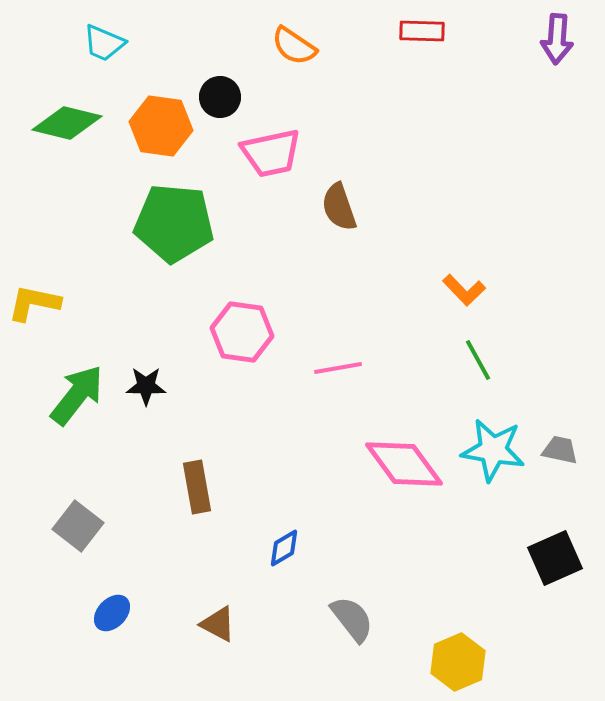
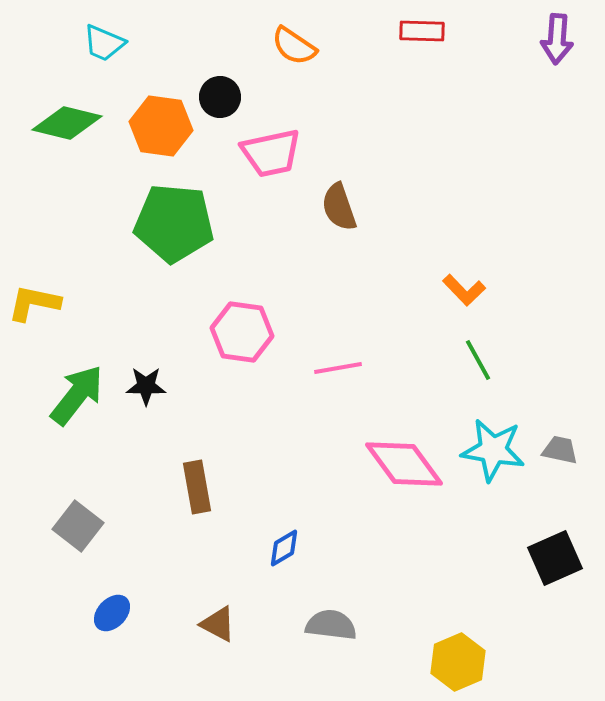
gray semicircle: moved 21 px left, 6 px down; rotated 45 degrees counterclockwise
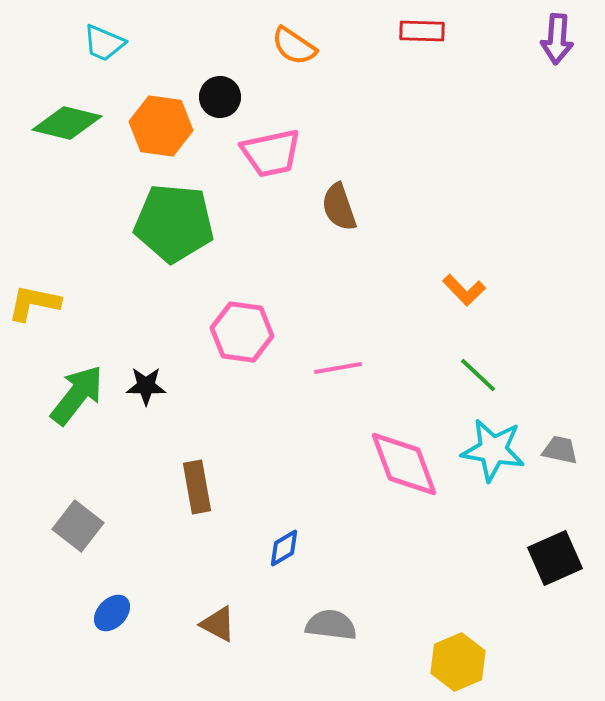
green line: moved 15 px down; rotated 18 degrees counterclockwise
pink diamond: rotated 16 degrees clockwise
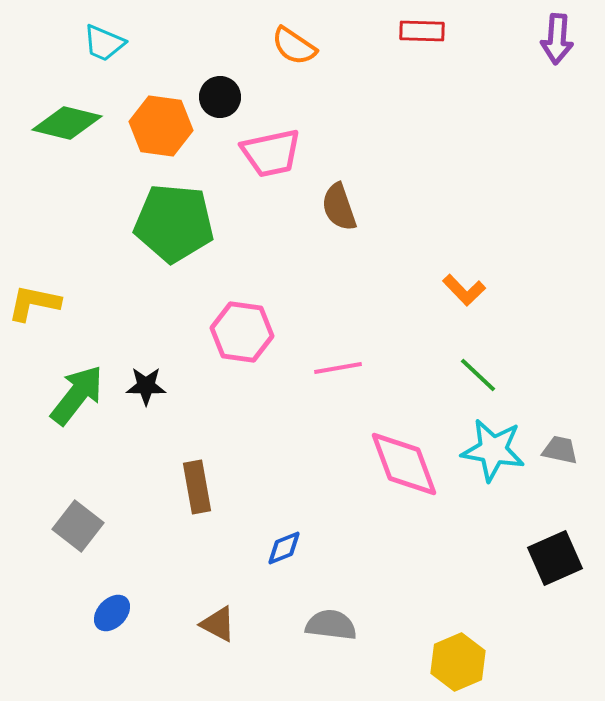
blue diamond: rotated 9 degrees clockwise
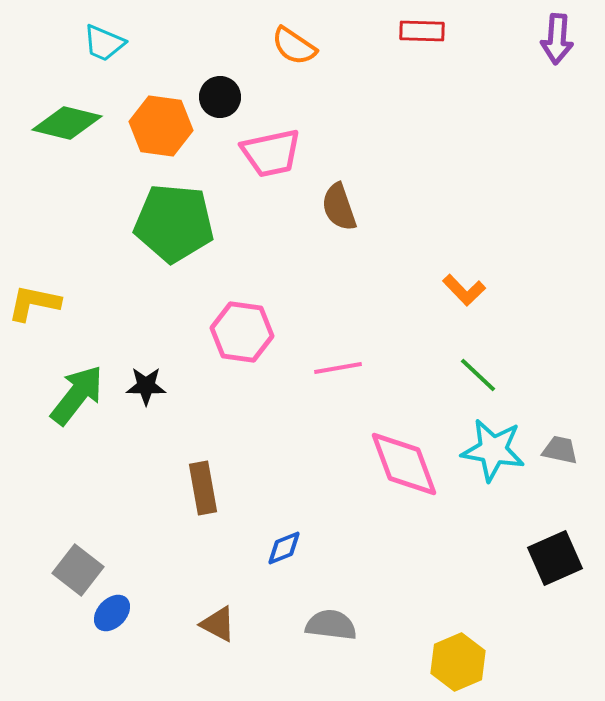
brown rectangle: moved 6 px right, 1 px down
gray square: moved 44 px down
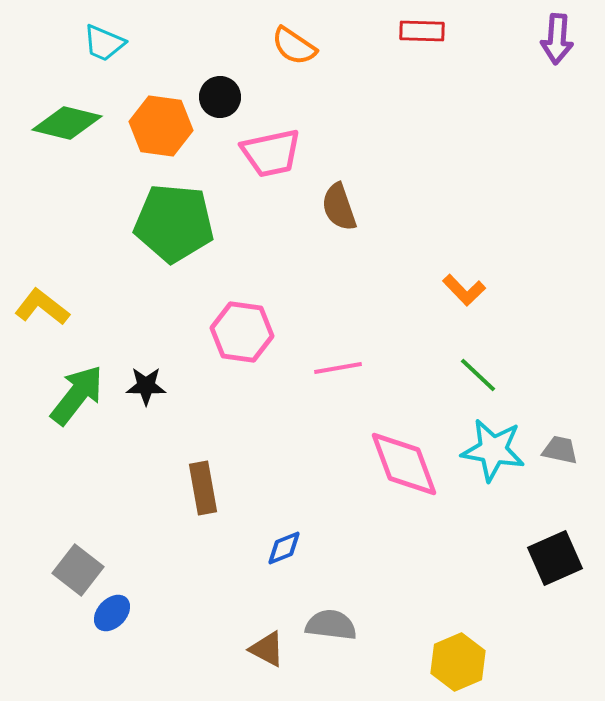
yellow L-shape: moved 8 px right, 4 px down; rotated 26 degrees clockwise
brown triangle: moved 49 px right, 25 px down
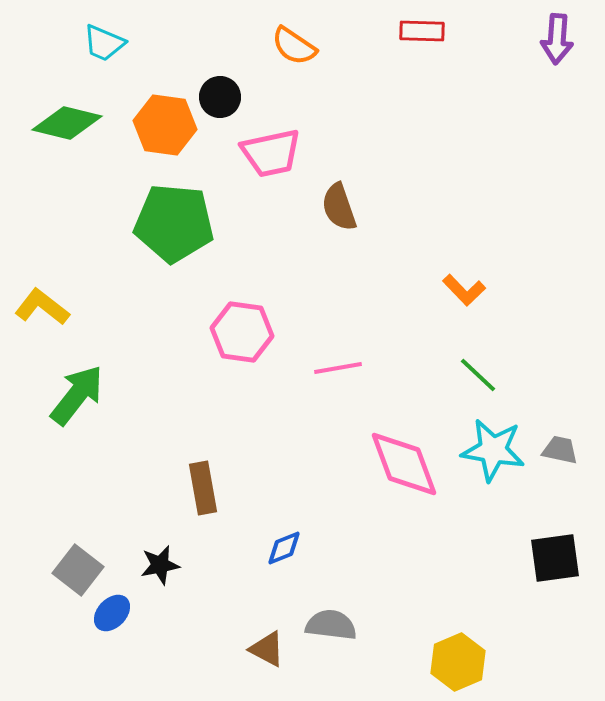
orange hexagon: moved 4 px right, 1 px up
black star: moved 14 px right, 179 px down; rotated 12 degrees counterclockwise
black square: rotated 16 degrees clockwise
